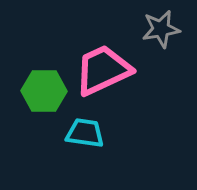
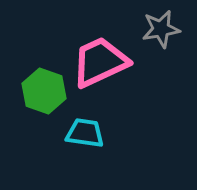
pink trapezoid: moved 3 px left, 8 px up
green hexagon: rotated 18 degrees clockwise
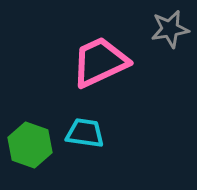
gray star: moved 9 px right
green hexagon: moved 14 px left, 54 px down
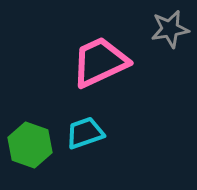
cyan trapezoid: rotated 27 degrees counterclockwise
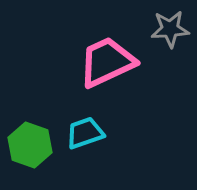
gray star: rotated 6 degrees clockwise
pink trapezoid: moved 7 px right
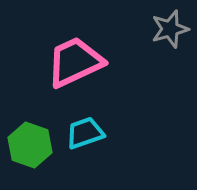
gray star: rotated 12 degrees counterclockwise
pink trapezoid: moved 32 px left
